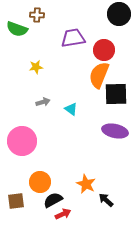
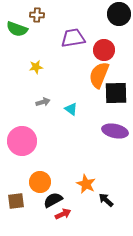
black square: moved 1 px up
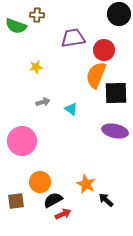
green semicircle: moved 1 px left, 3 px up
orange semicircle: moved 3 px left
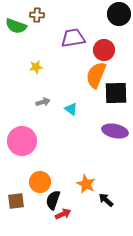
black semicircle: rotated 42 degrees counterclockwise
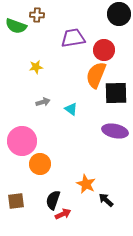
orange circle: moved 18 px up
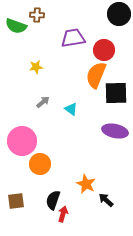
gray arrow: rotated 24 degrees counterclockwise
red arrow: rotated 49 degrees counterclockwise
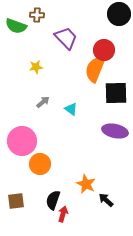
purple trapezoid: moved 7 px left; rotated 55 degrees clockwise
orange semicircle: moved 1 px left, 6 px up
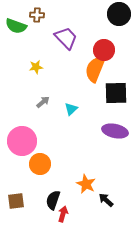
cyan triangle: rotated 40 degrees clockwise
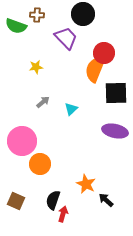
black circle: moved 36 px left
red circle: moved 3 px down
brown square: rotated 30 degrees clockwise
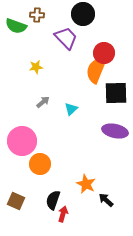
orange semicircle: moved 1 px right, 1 px down
